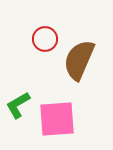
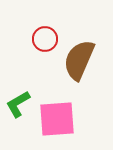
green L-shape: moved 1 px up
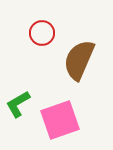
red circle: moved 3 px left, 6 px up
pink square: moved 3 px right, 1 px down; rotated 15 degrees counterclockwise
